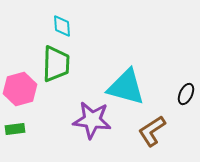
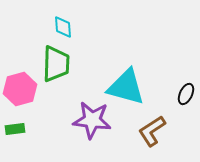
cyan diamond: moved 1 px right, 1 px down
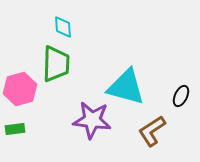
black ellipse: moved 5 px left, 2 px down
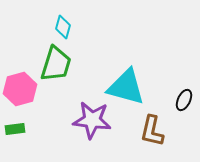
cyan diamond: rotated 20 degrees clockwise
green trapezoid: rotated 15 degrees clockwise
black ellipse: moved 3 px right, 4 px down
brown L-shape: rotated 44 degrees counterclockwise
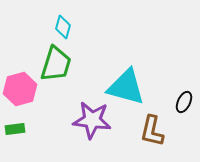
black ellipse: moved 2 px down
